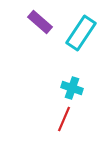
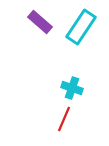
cyan rectangle: moved 6 px up
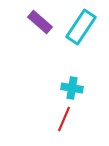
cyan cross: rotated 10 degrees counterclockwise
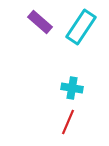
red line: moved 4 px right, 3 px down
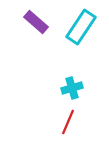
purple rectangle: moved 4 px left
cyan cross: rotated 25 degrees counterclockwise
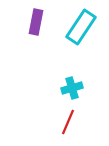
purple rectangle: rotated 60 degrees clockwise
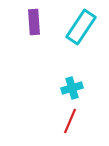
purple rectangle: moved 2 px left; rotated 15 degrees counterclockwise
red line: moved 2 px right, 1 px up
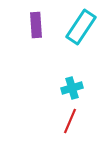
purple rectangle: moved 2 px right, 3 px down
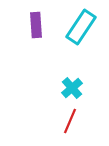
cyan cross: rotated 25 degrees counterclockwise
